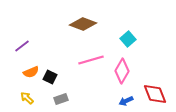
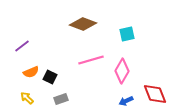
cyan square: moved 1 px left, 5 px up; rotated 28 degrees clockwise
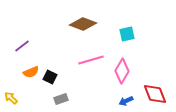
yellow arrow: moved 16 px left
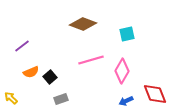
black square: rotated 24 degrees clockwise
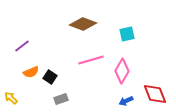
black square: rotated 16 degrees counterclockwise
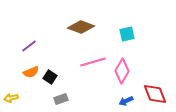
brown diamond: moved 2 px left, 3 px down
purple line: moved 7 px right
pink line: moved 2 px right, 2 px down
yellow arrow: rotated 56 degrees counterclockwise
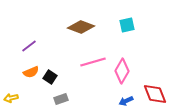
cyan square: moved 9 px up
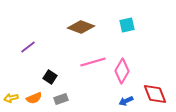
purple line: moved 1 px left, 1 px down
orange semicircle: moved 3 px right, 26 px down
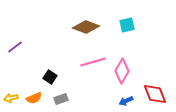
brown diamond: moved 5 px right
purple line: moved 13 px left
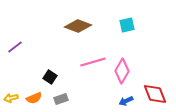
brown diamond: moved 8 px left, 1 px up
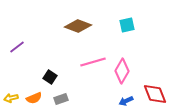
purple line: moved 2 px right
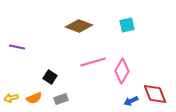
brown diamond: moved 1 px right
purple line: rotated 49 degrees clockwise
blue arrow: moved 5 px right
